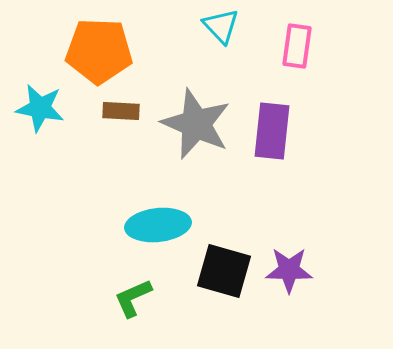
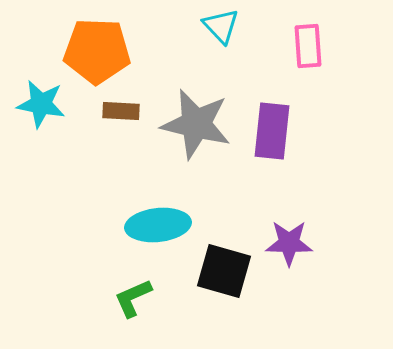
pink rectangle: moved 11 px right; rotated 12 degrees counterclockwise
orange pentagon: moved 2 px left
cyan star: moved 1 px right, 4 px up
gray star: rotated 10 degrees counterclockwise
purple star: moved 27 px up
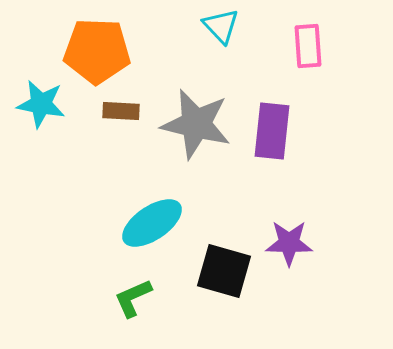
cyan ellipse: moved 6 px left, 2 px up; rotated 28 degrees counterclockwise
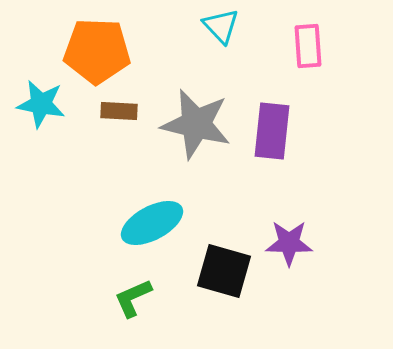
brown rectangle: moved 2 px left
cyan ellipse: rotated 6 degrees clockwise
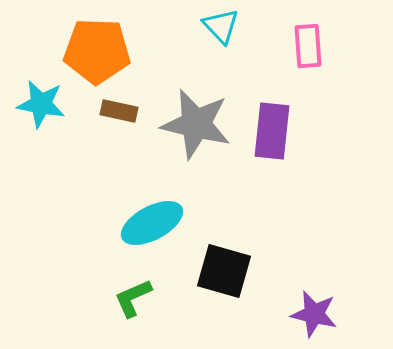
brown rectangle: rotated 9 degrees clockwise
purple star: moved 25 px right, 71 px down; rotated 12 degrees clockwise
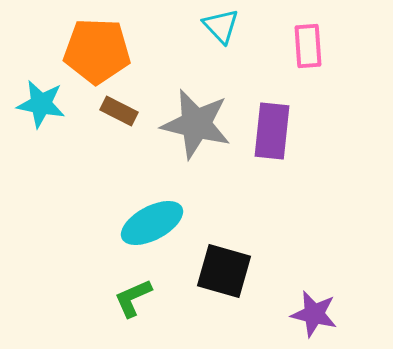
brown rectangle: rotated 15 degrees clockwise
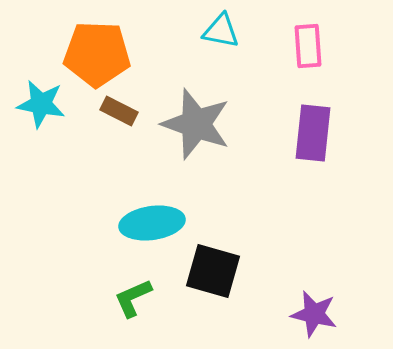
cyan triangle: moved 5 px down; rotated 36 degrees counterclockwise
orange pentagon: moved 3 px down
gray star: rotated 6 degrees clockwise
purple rectangle: moved 41 px right, 2 px down
cyan ellipse: rotated 20 degrees clockwise
black square: moved 11 px left
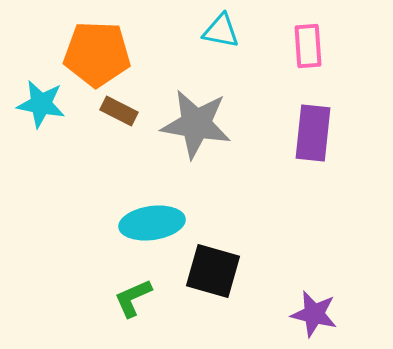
gray star: rotated 10 degrees counterclockwise
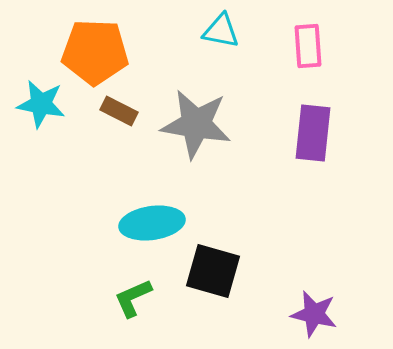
orange pentagon: moved 2 px left, 2 px up
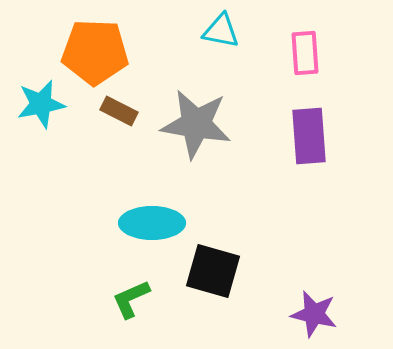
pink rectangle: moved 3 px left, 7 px down
cyan star: rotated 21 degrees counterclockwise
purple rectangle: moved 4 px left, 3 px down; rotated 10 degrees counterclockwise
cyan ellipse: rotated 8 degrees clockwise
green L-shape: moved 2 px left, 1 px down
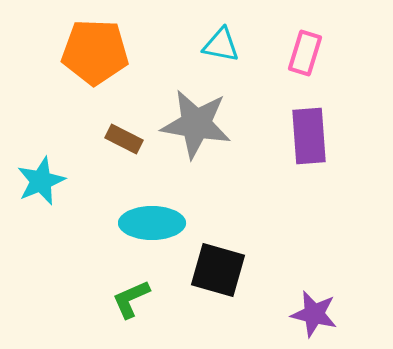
cyan triangle: moved 14 px down
pink rectangle: rotated 21 degrees clockwise
cyan star: moved 77 px down; rotated 12 degrees counterclockwise
brown rectangle: moved 5 px right, 28 px down
black square: moved 5 px right, 1 px up
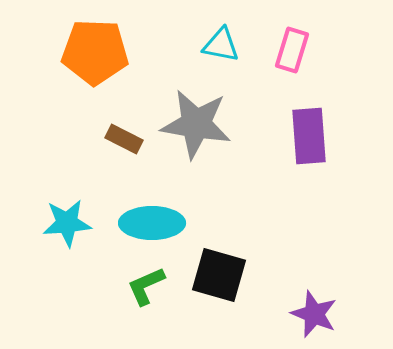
pink rectangle: moved 13 px left, 3 px up
cyan star: moved 26 px right, 42 px down; rotated 18 degrees clockwise
black square: moved 1 px right, 5 px down
green L-shape: moved 15 px right, 13 px up
purple star: rotated 9 degrees clockwise
